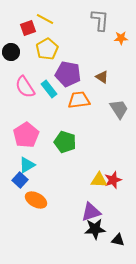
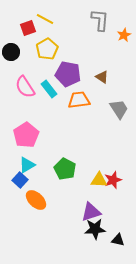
orange star: moved 3 px right, 3 px up; rotated 24 degrees counterclockwise
green pentagon: moved 27 px down; rotated 10 degrees clockwise
orange ellipse: rotated 15 degrees clockwise
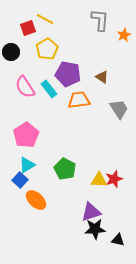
red star: moved 1 px right, 1 px up
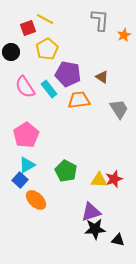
green pentagon: moved 1 px right, 2 px down
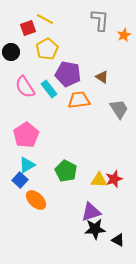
black triangle: rotated 16 degrees clockwise
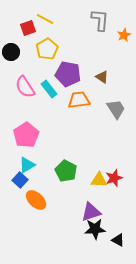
gray trapezoid: moved 3 px left
red star: moved 1 px up
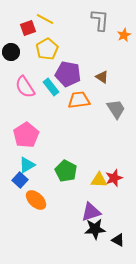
cyan rectangle: moved 2 px right, 2 px up
